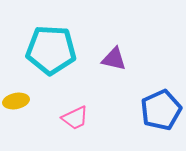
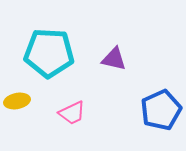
cyan pentagon: moved 2 px left, 3 px down
yellow ellipse: moved 1 px right
pink trapezoid: moved 3 px left, 5 px up
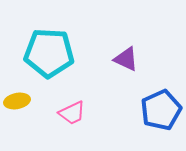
purple triangle: moved 12 px right; rotated 12 degrees clockwise
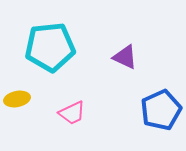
cyan pentagon: moved 1 px right, 6 px up; rotated 9 degrees counterclockwise
purple triangle: moved 1 px left, 2 px up
yellow ellipse: moved 2 px up
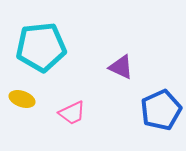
cyan pentagon: moved 9 px left
purple triangle: moved 4 px left, 10 px down
yellow ellipse: moved 5 px right; rotated 30 degrees clockwise
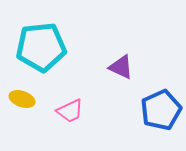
pink trapezoid: moved 2 px left, 2 px up
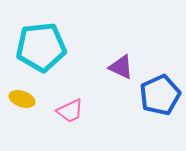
blue pentagon: moved 1 px left, 15 px up
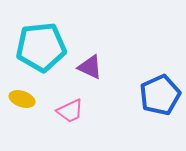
purple triangle: moved 31 px left
